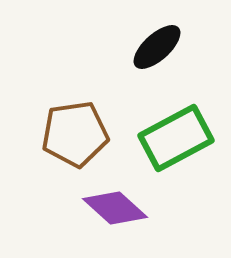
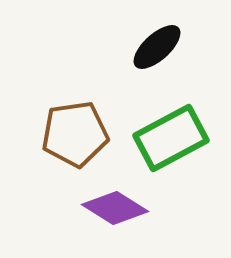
green rectangle: moved 5 px left
purple diamond: rotated 10 degrees counterclockwise
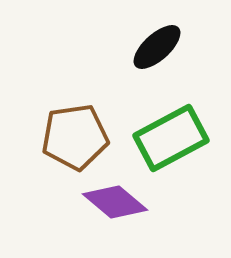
brown pentagon: moved 3 px down
purple diamond: moved 6 px up; rotated 8 degrees clockwise
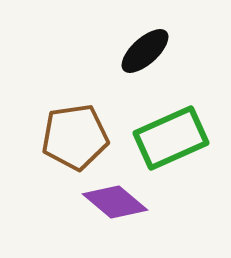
black ellipse: moved 12 px left, 4 px down
green rectangle: rotated 4 degrees clockwise
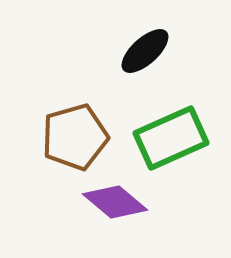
brown pentagon: rotated 8 degrees counterclockwise
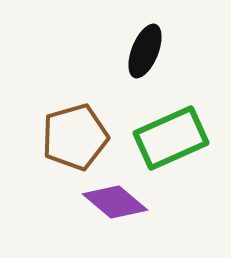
black ellipse: rotated 26 degrees counterclockwise
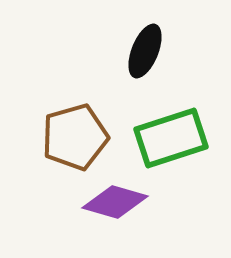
green rectangle: rotated 6 degrees clockwise
purple diamond: rotated 24 degrees counterclockwise
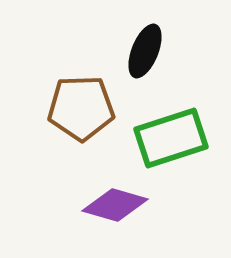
brown pentagon: moved 6 px right, 29 px up; rotated 14 degrees clockwise
purple diamond: moved 3 px down
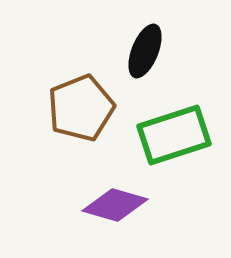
brown pentagon: rotated 20 degrees counterclockwise
green rectangle: moved 3 px right, 3 px up
